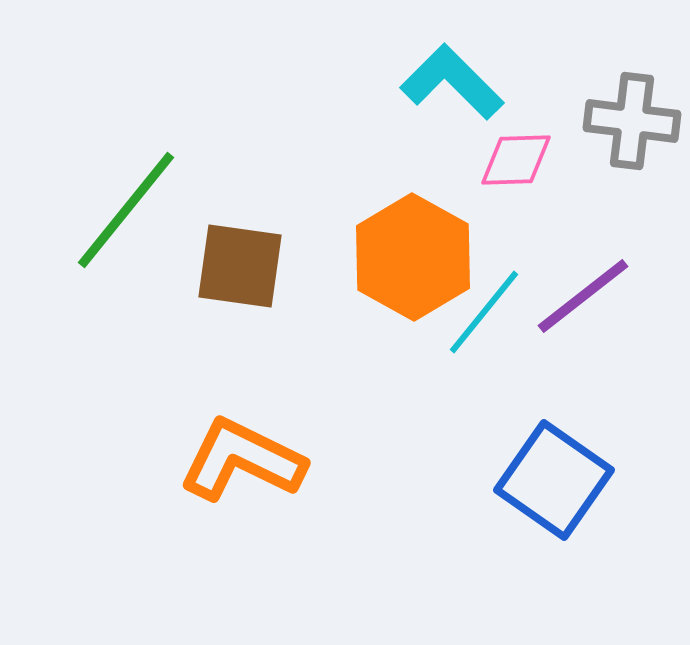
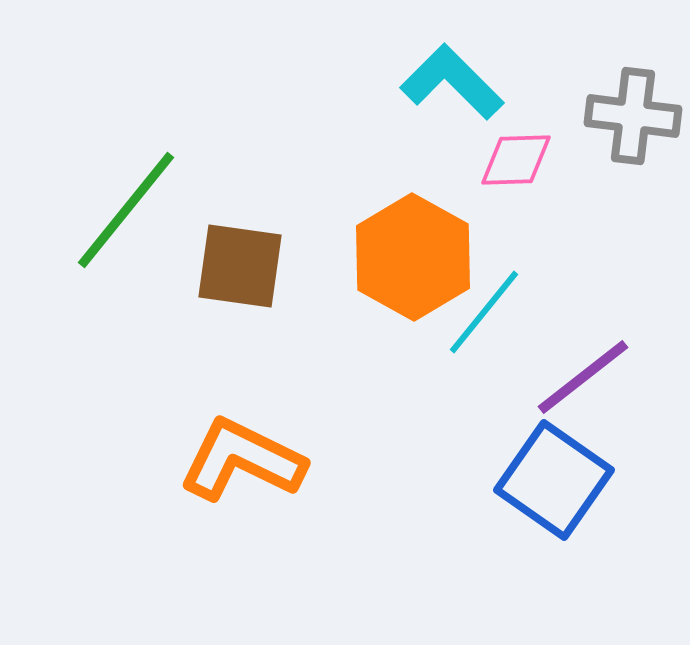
gray cross: moved 1 px right, 5 px up
purple line: moved 81 px down
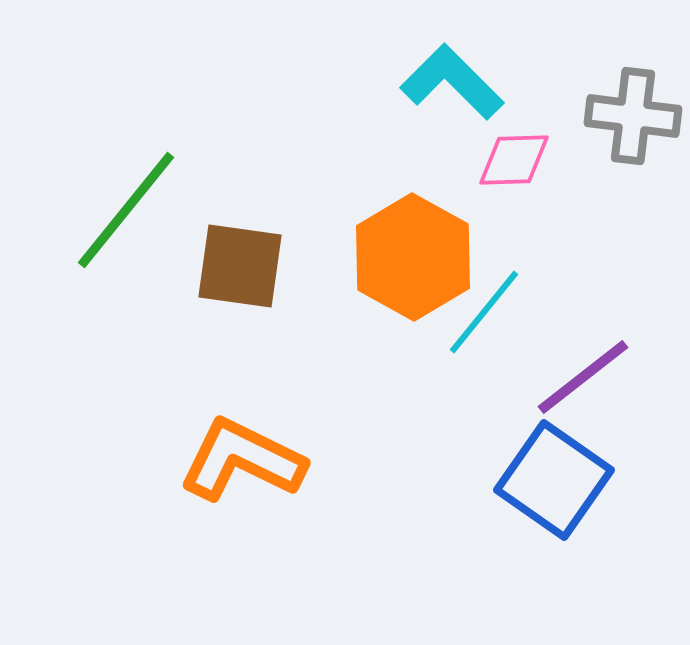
pink diamond: moved 2 px left
